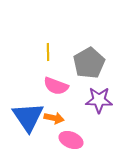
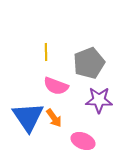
yellow line: moved 2 px left
gray pentagon: rotated 8 degrees clockwise
orange arrow: rotated 42 degrees clockwise
pink ellipse: moved 12 px right, 1 px down
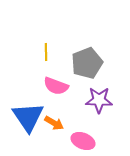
gray pentagon: moved 2 px left
orange arrow: moved 5 px down; rotated 24 degrees counterclockwise
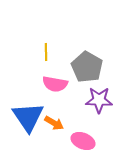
gray pentagon: moved 4 px down; rotated 20 degrees counterclockwise
pink semicircle: moved 1 px left, 2 px up; rotated 10 degrees counterclockwise
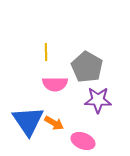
pink semicircle: rotated 10 degrees counterclockwise
purple star: moved 1 px left
blue triangle: moved 4 px down
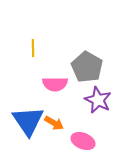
yellow line: moved 13 px left, 4 px up
purple star: rotated 24 degrees clockwise
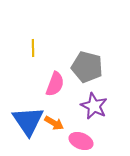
gray pentagon: rotated 16 degrees counterclockwise
pink semicircle: rotated 70 degrees counterclockwise
purple star: moved 4 px left, 6 px down
pink ellipse: moved 2 px left
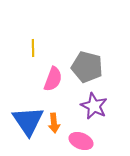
pink semicircle: moved 2 px left, 5 px up
orange arrow: rotated 54 degrees clockwise
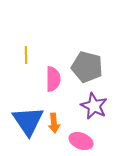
yellow line: moved 7 px left, 7 px down
pink semicircle: rotated 20 degrees counterclockwise
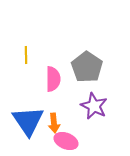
gray pentagon: rotated 20 degrees clockwise
pink ellipse: moved 15 px left
